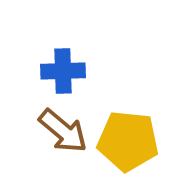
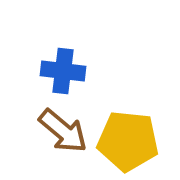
blue cross: rotated 9 degrees clockwise
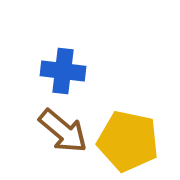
yellow pentagon: rotated 6 degrees clockwise
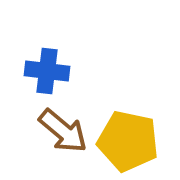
blue cross: moved 16 px left
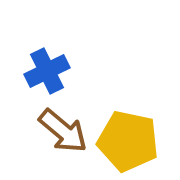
blue cross: rotated 33 degrees counterclockwise
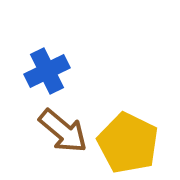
yellow pentagon: moved 2 px down; rotated 14 degrees clockwise
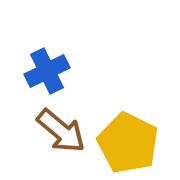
brown arrow: moved 2 px left
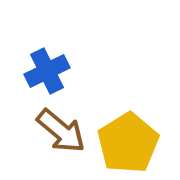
yellow pentagon: rotated 14 degrees clockwise
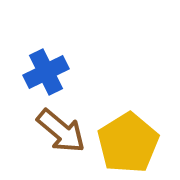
blue cross: moved 1 px left, 1 px down
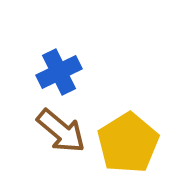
blue cross: moved 13 px right
